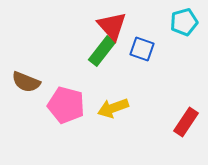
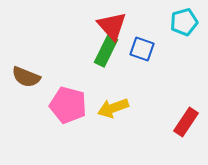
green rectangle: moved 4 px right; rotated 12 degrees counterclockwise
brown semicircle: moved 5 px up
pink pentagon: moved 2 px right
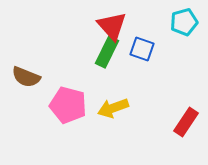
green rectangle: moved 1 px right, 1 px down
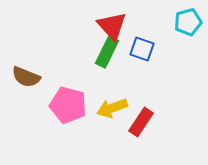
cyan pentagon: moved 4 px right
yellow arrow: moved 1 px left
red rectangle: moved 45 px left
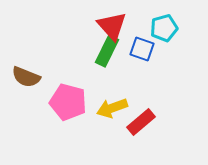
cyan pentagon: moved 24 px left, 6 px down
green rectangle: moved 1 px up
pink pentagon: moved 3 px up
red rectangle: rotated 16 degrees clockwise
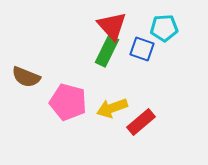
cyan pentagon: rotated 12 degrees clockwise
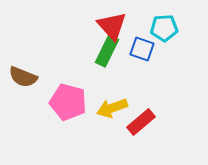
brown semicircle: moved 3 px left
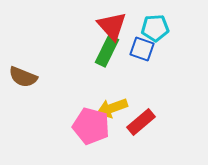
cyan pentagon: moved 9 px left
pink pentagon: moved 23 px right, 24 px down
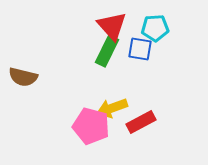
blue square: moved 2 px left; rotated 10 degrees counterclockwise
brown semicircle: rotated 8 degrees counterclockwise
red rectangle: rotated 12 degrees clockwise
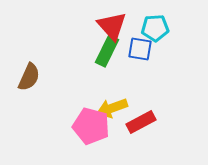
brown semicircle: moved 6 px right; rotated 80 degrees counterclockwise
